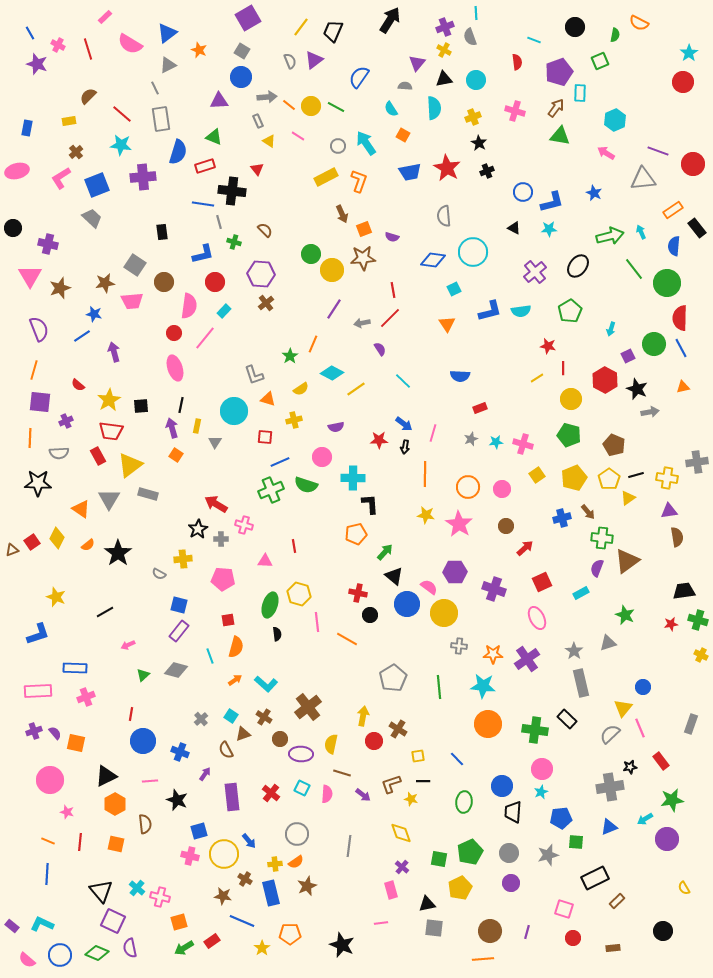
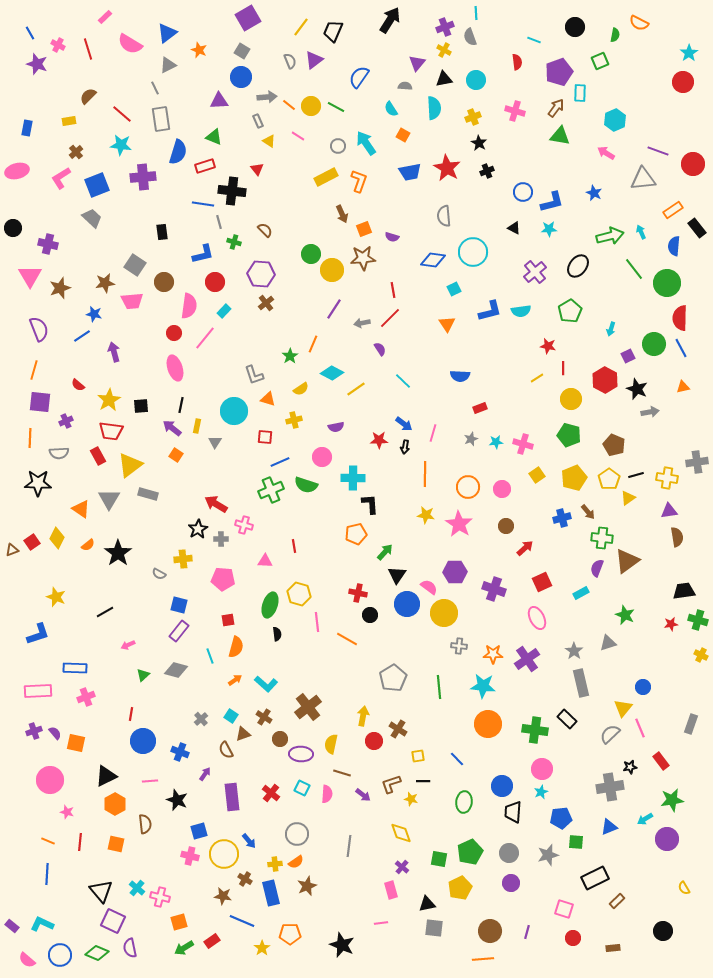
purple arrow at (172, 428): rotated 36 degrees counterclockwise
black triangle at (394, 576): moved 3 px right, 1 px up; rotated 24 degrees clockwise
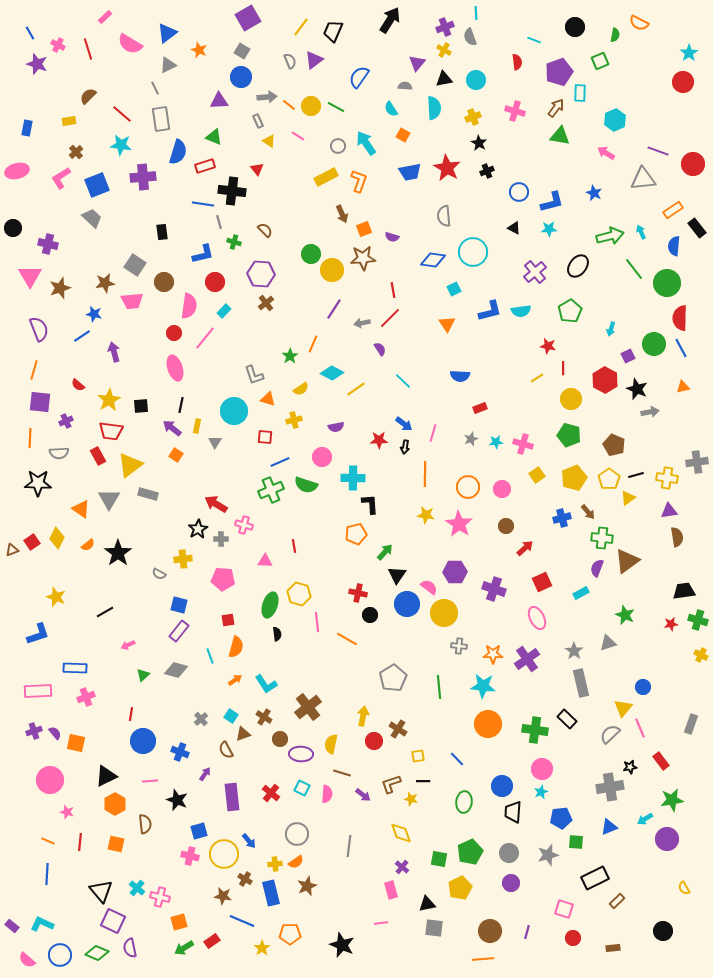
blue circle at (523, 192): moved 4 px left
cyan L-shape at (266, 684): rotated 15 degrees clockwise
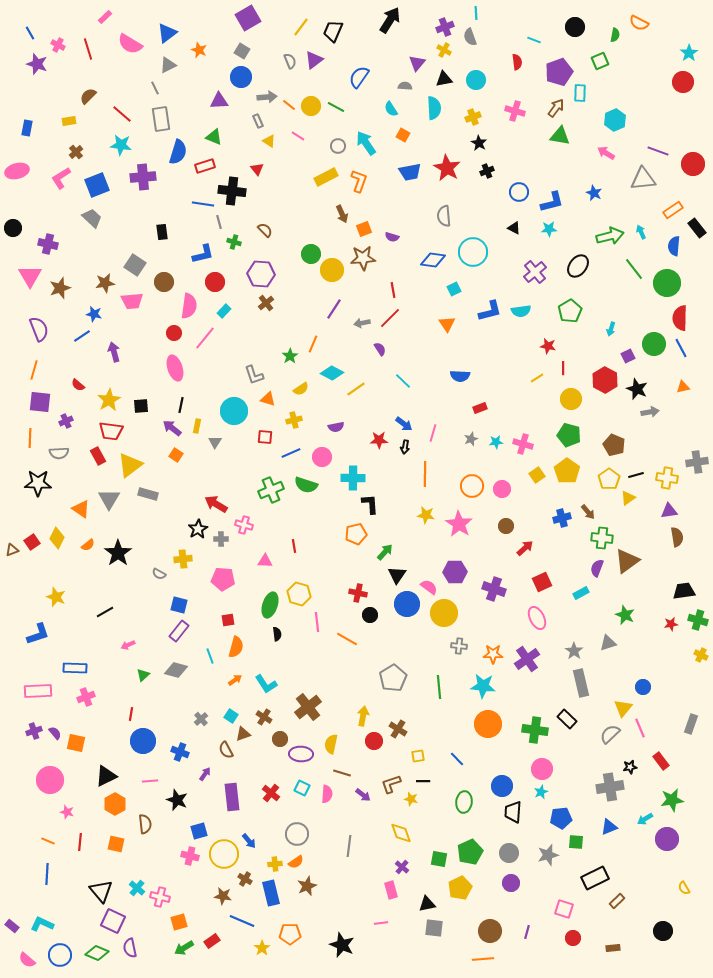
blue line at (280, 462): moved 11 px right, 9 px up
yellow pentagon at (574, 478): moved 7 px left, 7 px up; rotated 15 degrees counterclockwise
orange circle at (468, 487): moved 4 px right, 1 px up
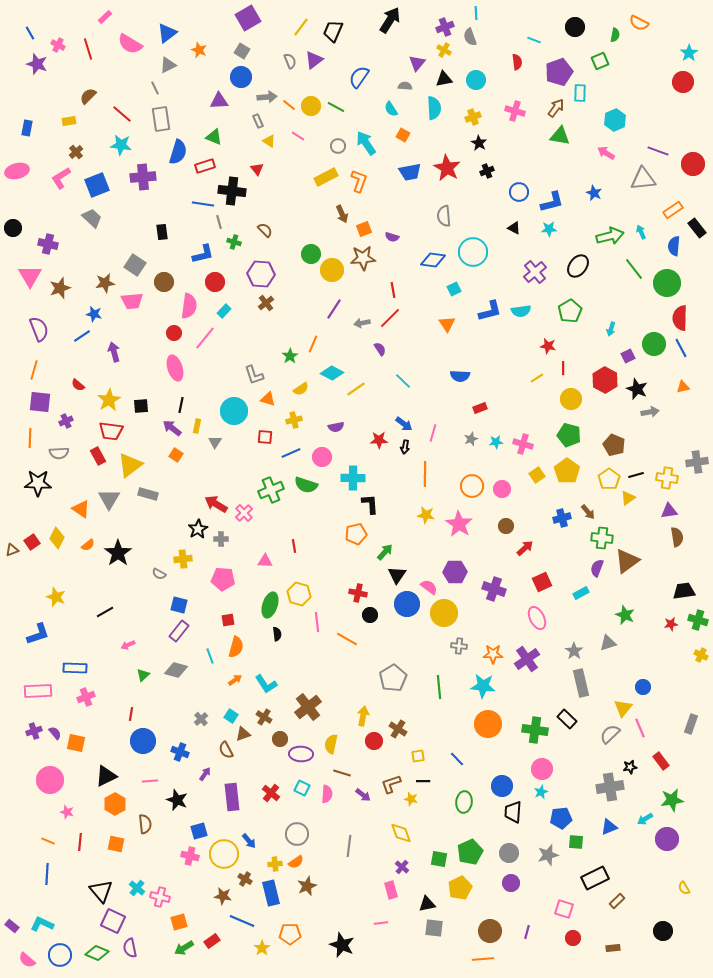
pink cross at (244, 525): moved 12 px up; rotated 30 degrees clockwise
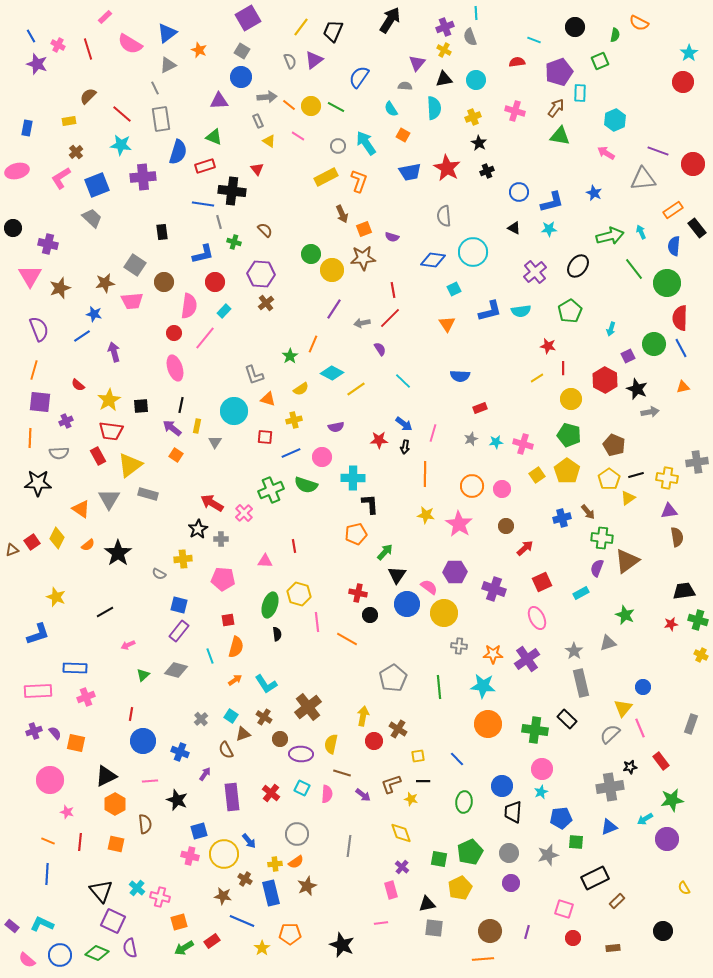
blue line at (30, 33): moved 1 px right, 3 px down
red semicircle at (517, 62): rotated 91 degrees counterclockwise
red arrow at (216, 504): moved 4 px left, 1 px up
